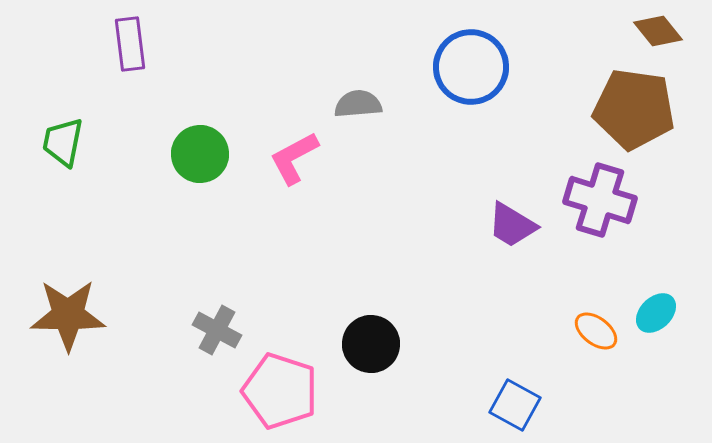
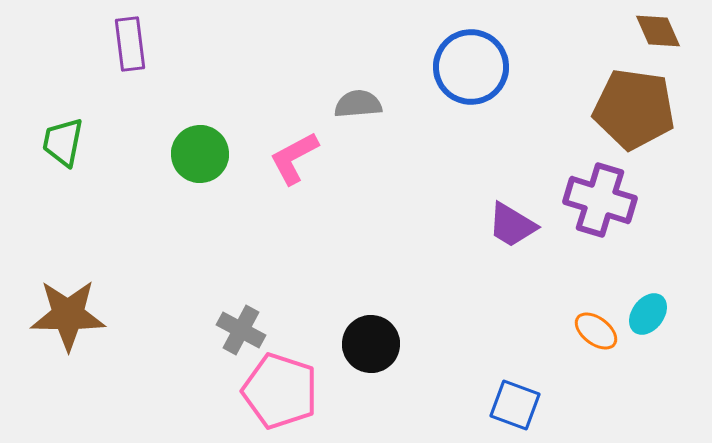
brown diamond: rotated 15 degrees clockwise
cyan ellipse: moved 8 px left, 1 px down; rotated 9 degrees counterclockwise
gray cross: moved 24 px right
blue square: rotated 9 degrees counterclockwise
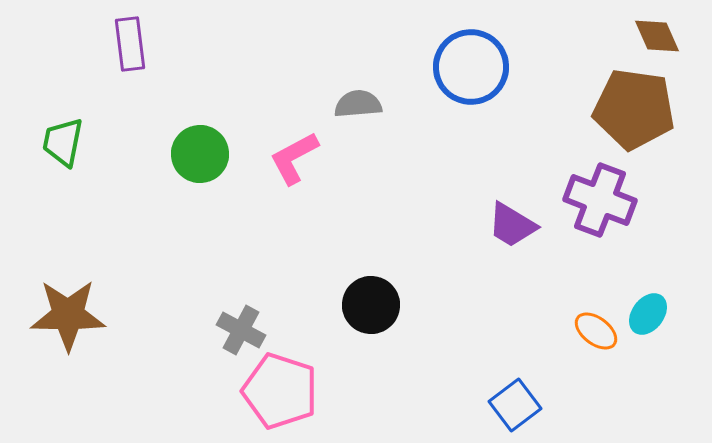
brown diamond: moved 1 px left, 5 px down
purple cross: rotated 4 degrees clockwise
black circle: moved 39 px up
blue square: rotated 33 degrees clockwise
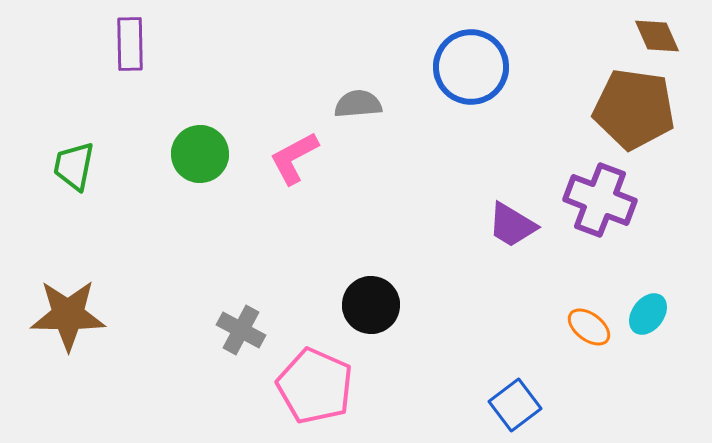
purple rectangle: rotated 6 degrees clockwise
green trapezoid: moved 11 px right, 24 px down
orange ellipse: moved 7 px left, 4 px up
pink pentagon: moved 35 px right, 5 px up; rotated 6 degrees clockwise
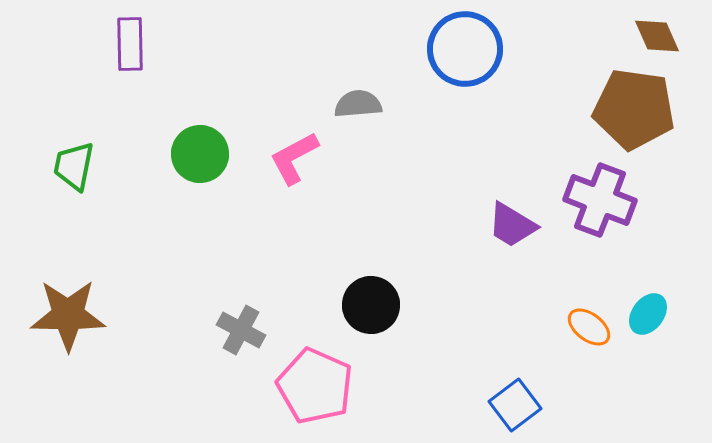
blue circle: moved 6 px left, 18 px up
